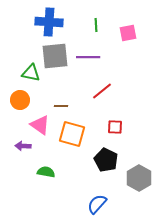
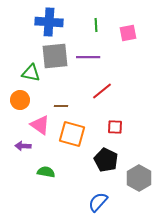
blue semicircle: moved 1 px right, 2 px up
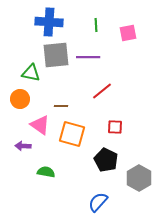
gray square: moved 1 px right, 1 px up
orange circle: moved 1 px up
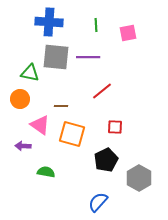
gray square: moved 2 px down; rotated 12 degrees clockwise
green triangle: moved 1 px left
black pentagon: rotated 20 degrees clockwise
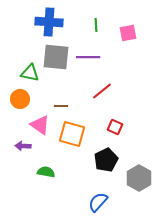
red square: rotated 21 degrees clockwise
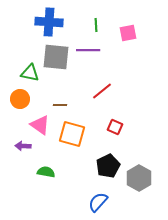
purple line: moved 7 px up
brown line: moved 1 px left, 1 px up
black pentagon: moved 2 px right, 6 px down
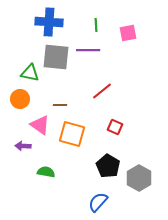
black pentagon: rotated 15 degrees counterclockwise
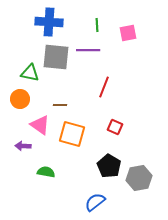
green line: moved 1 px right
red line: moved 2 px right, 4 px up; rotated 30 degrees counterclockwise
black pentagon: moved 1 px right
gray hexagon: rotated 20 degrees clockwise
blue semicircle: moved 3 px left; rotated 10 degrees clockwise
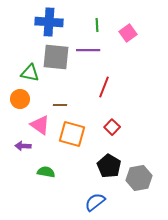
pink square: rotated 24 degrees counterclockwise
red square: moved 3 px left; rotated 21 degrees clockwise
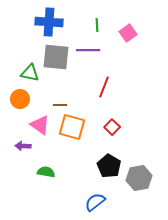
orange square: moved 7 px up
